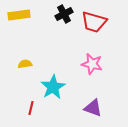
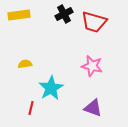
pink star: moved 2 px down
cyan star: moved 2 px left, 1 px down
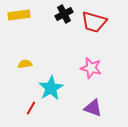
pink star: moved 1 px left, 2 px down
red line: rotated 16 degrees clockwise
